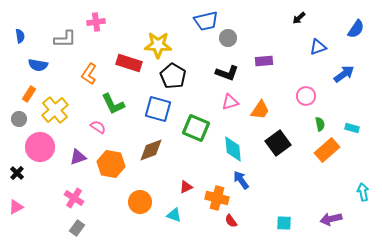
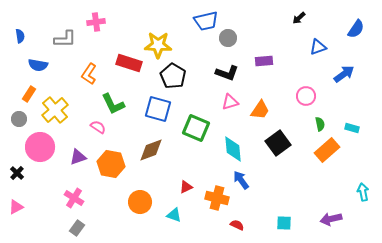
red semicircle at (231, 221): moved 6 px right, 4 px down; rotated 152 degrees clockwise
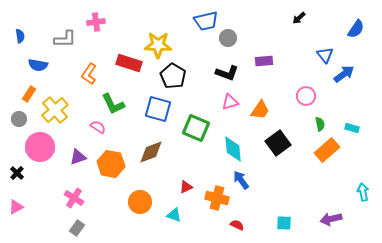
blue triangle at (318, 47): moved 7 px right, 8 px down; rotated 48 degrees counterclockwise
brown diamond at (151, 150): moved 2 px down
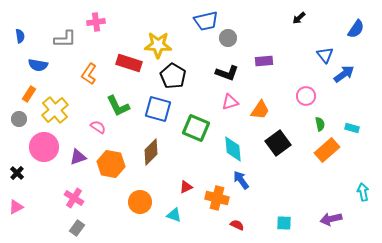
green L-shape at (113, 104): moved 5 px right, 2 px down
pink circle at (40, 147): moved 4 px right
brown diamond at (151, 152): rotated 24 degrees counterclockwise
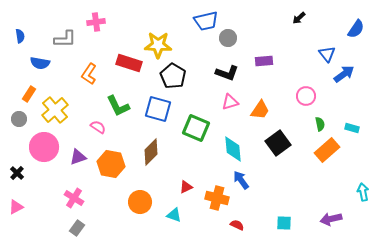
blue triangle at (325, 55): moved 2 px right, 1 px up
blue semicircle at (38, 65): moved 2 px right, 2 px up
